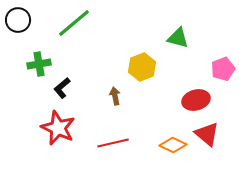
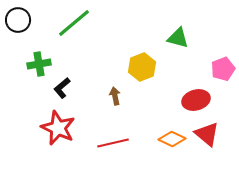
orange diamond: moved 1 px left, 6 px up
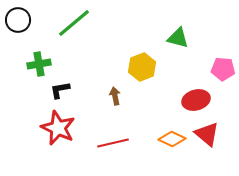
pink pentagon: rotated 25 degrees clockwise
black L-shape: moved 2 px left, 2 px down; rotated 30 degrees clockwise
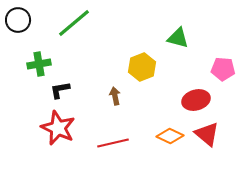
orange diamond: moved 2 px left, 3 px up
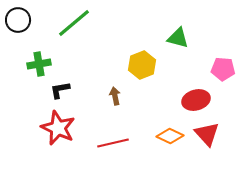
yellow hexagon: moved 2 px up
red triangle: rotated 8 degrees clockwise
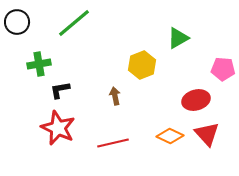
black circle: moved 1 px left, 2 px down
green triangle: rotated 45 degrees counterclockwise
